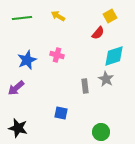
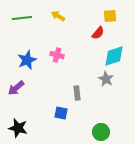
yellow square: rotated 24 degrees clockwise
gray rectangle: moved 8 px left, 7 px down
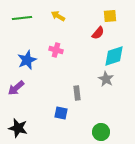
pink cross: moved 1 px left, 5 px up
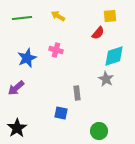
blue star: moved 2 px up
black star: moved 1 px left; rotated 24 degrees clockwise
green circle: moved 2 px left, 1 px up
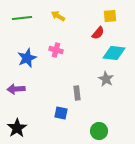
cyan diamond: moved 3 px up; rotated 25 degrees clockwise
purple arrow: moved 1 px down; rotated 36 degrees clockwise
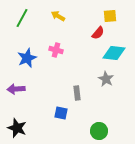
green line: rotated 54 degrees counterclockwise
black star: rotated 18 degrees counterclockwise
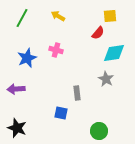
cyan diamond: rotated 15 degrees counterclockwise
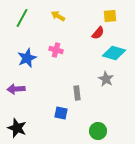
cyan diamond: rotated 25 degrees clockwise
green circle: moved 1 px left
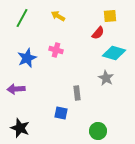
gray star: moved 1 px up
black star: moved 3 px right
